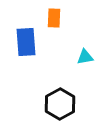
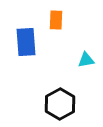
orange rectangle: moved 2 px right, 2 px down
cyan triangle: moved 1 px right, 3 px down
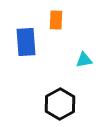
cyan triangle: moved 2 px left
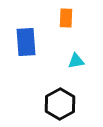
orange rectangle: moved 10 px right, 2 px up
cyan triangle: moved 8 px left, 1 px down
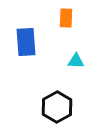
cyan triangle: rotated 12 degrees clockwise
black hexagon: moved 3 px left, 3 px down
